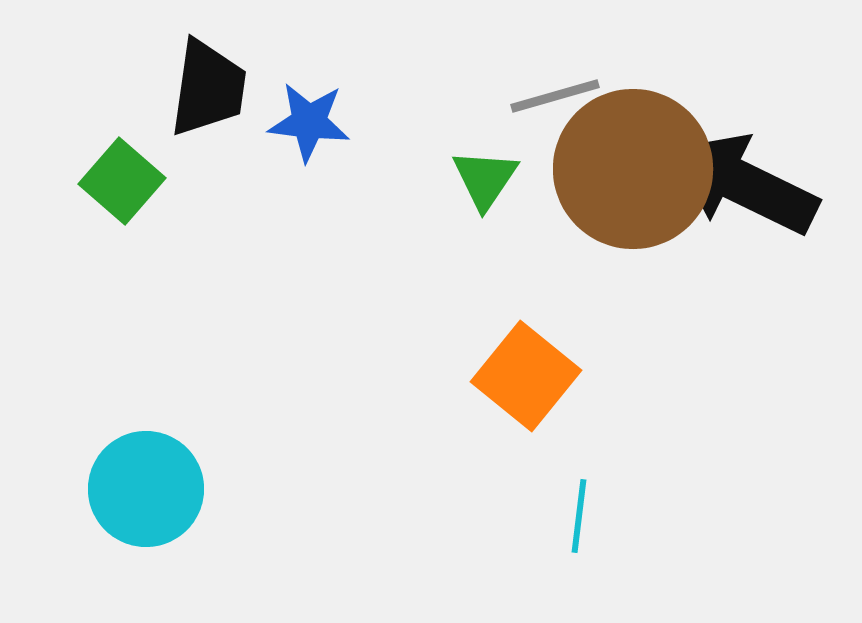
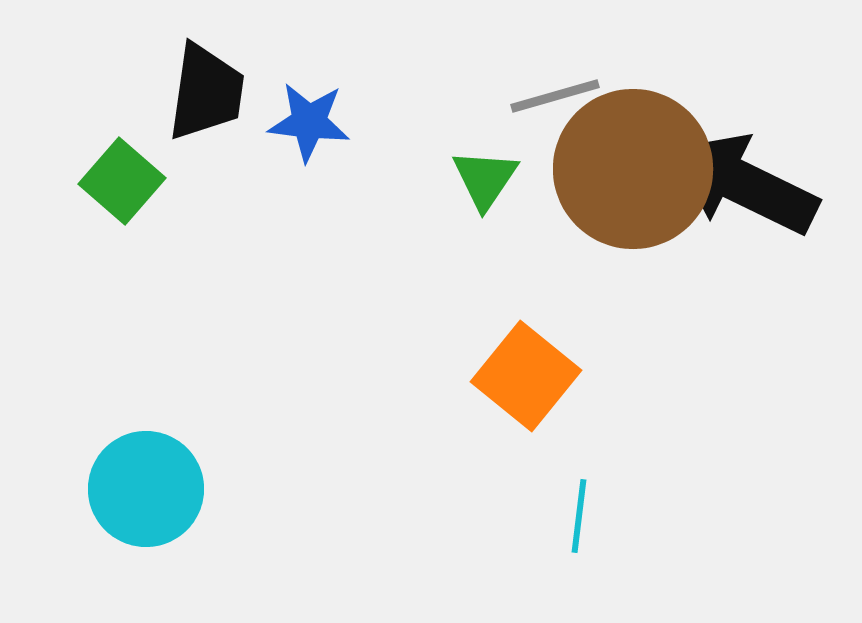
black trapezoid: moved 2 px left, 4 px down
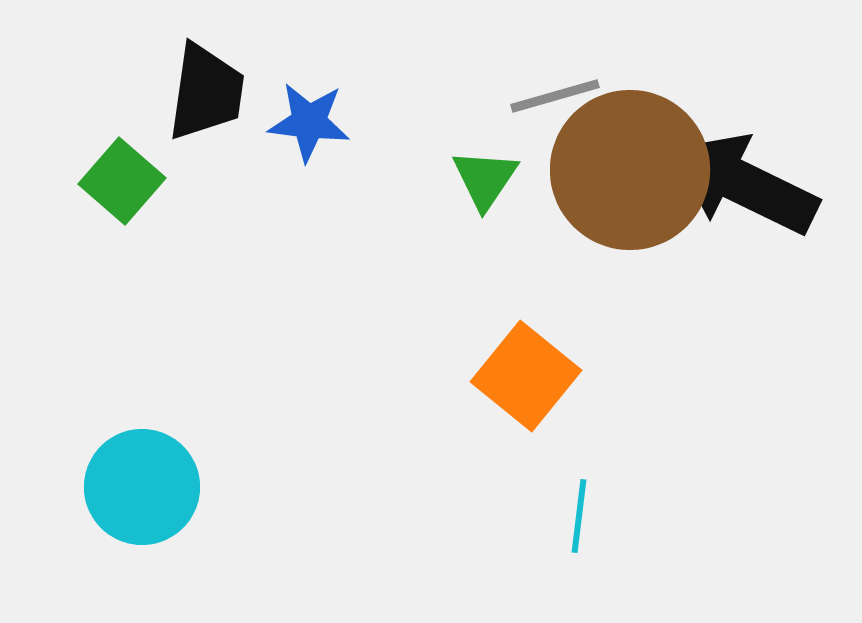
brown circle: moved 3 px left, 1 px down
cyan circle: moved 4 px left, 2 px up
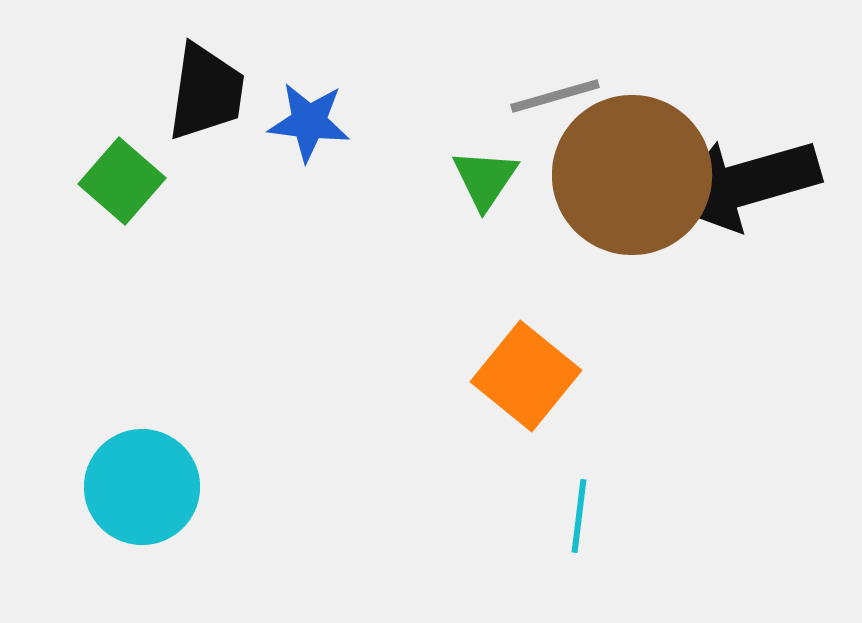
brown circle: moved 2 px right, 5 px down
black arrow: rotated 42 degrees counterclockwise
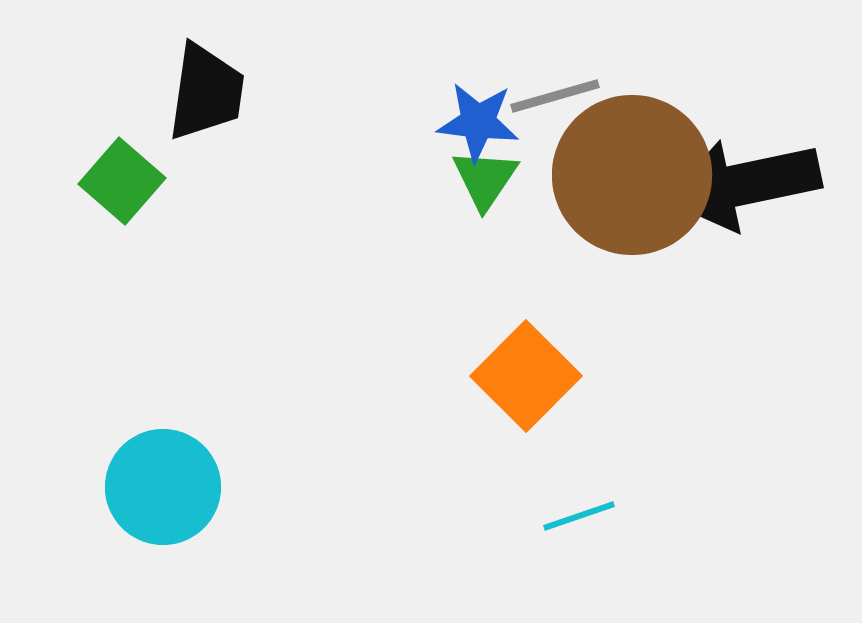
blue star: moved 169 px right
black arrow: rotated 4 degrees clockwise
orange square: rotated 6 degrees clockwise
cyan circle: moved 21 px right
cyan line: rotated 64 degrees clockwise
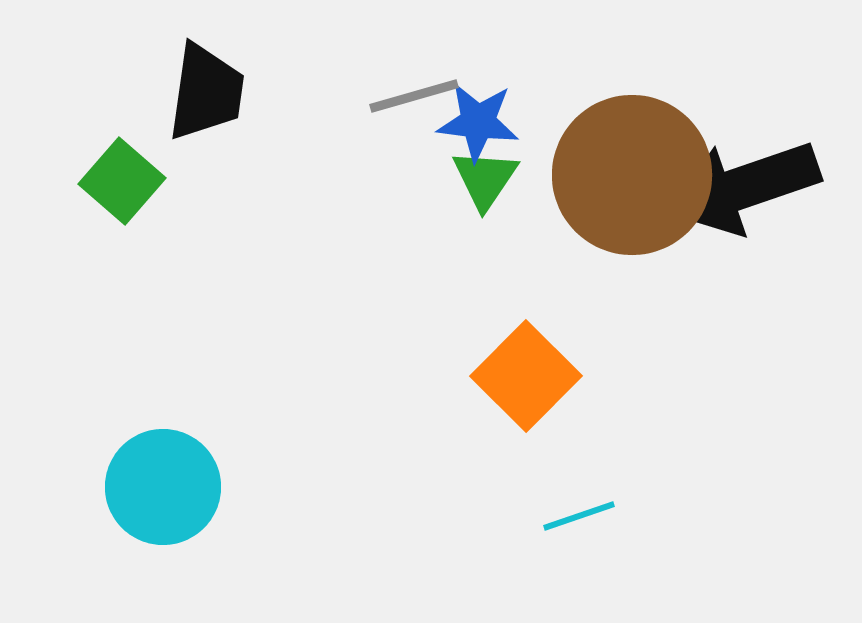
gray line: moved 141 px left
black arrow: moved 3 px down; rotated 7 degrees counterclockwise
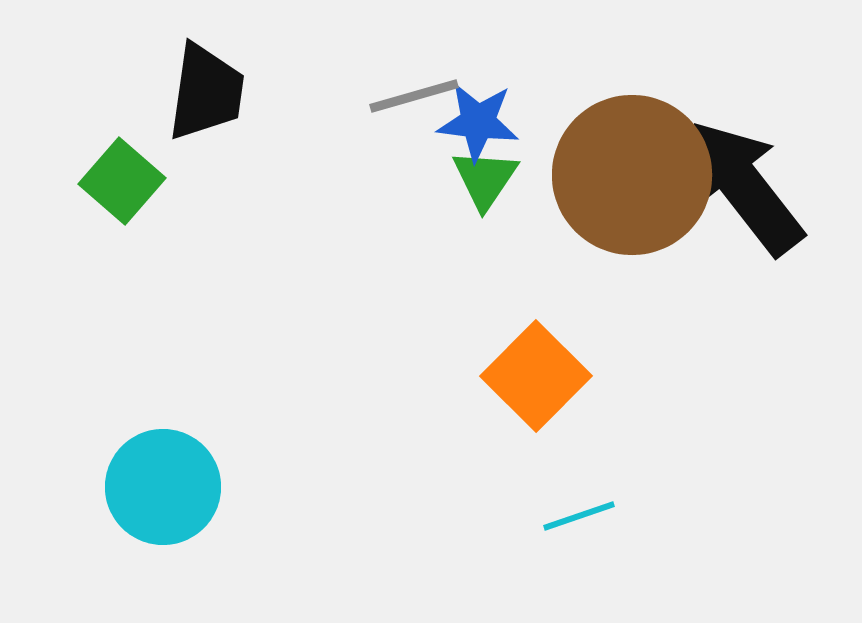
black arrow: rotated 71 degrees clockwise
orange square: moved 10 px right
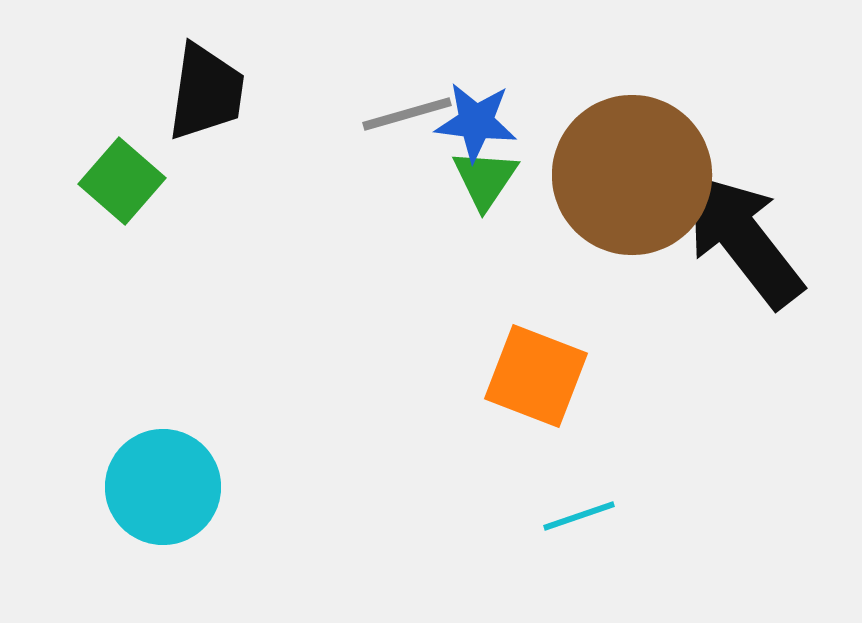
gray line: moved 7 px left, 18 px down
blue star: moved 2 px left
black arrow: moved 53 px down
orange square: rotated 24 degrees counterclockwise
